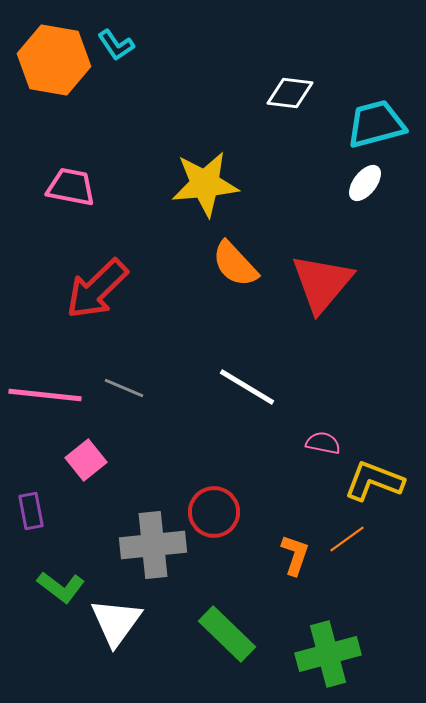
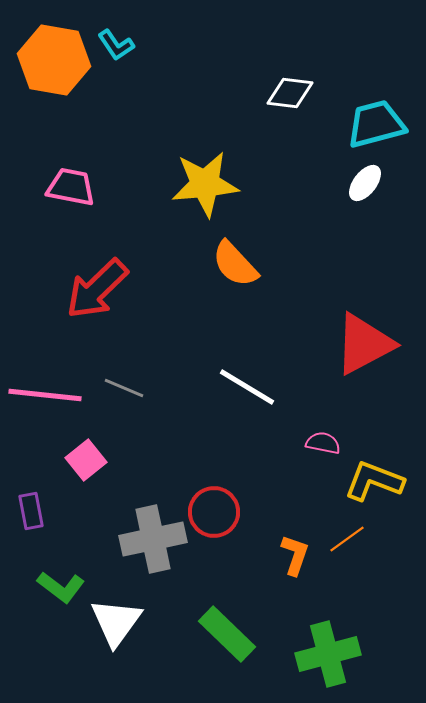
red triangle: moved 42 px right, 61 px down; rotated 22 degrees clockwise
gray cross: moved 6 px up; rotated 6 degrees counterclockwise
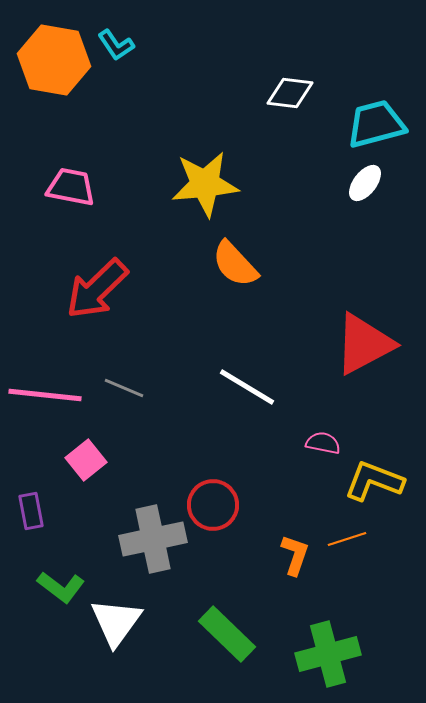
red circle: moved 1 px left, 7 px up
orange line: rotated 18 degrees clockwise
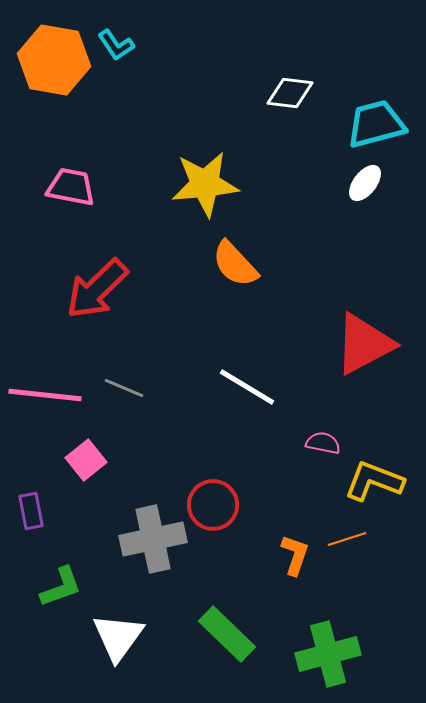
green L-shape: rotated 57 degrees counterclockwise
white triangle: moved 2 px right, 15 px down
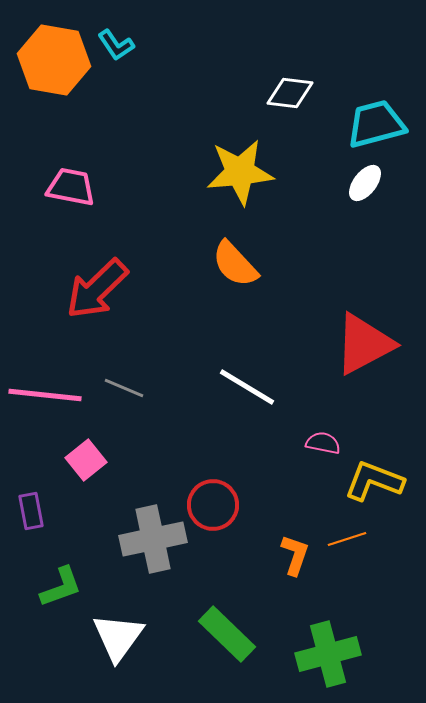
yellow star: moved 35 px right, 12 px up
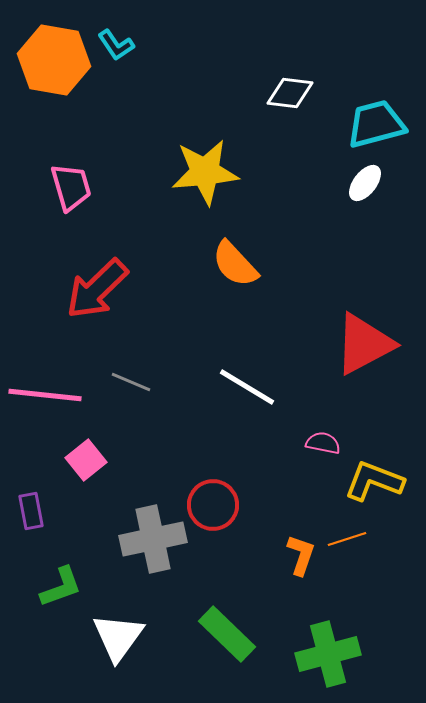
yellow star: moved 35 px left
pink trapezoid: rotated 63 degrees clockwise
gray line: moved 7 px right, 6 px up
orange L-shape: moved 6 px right
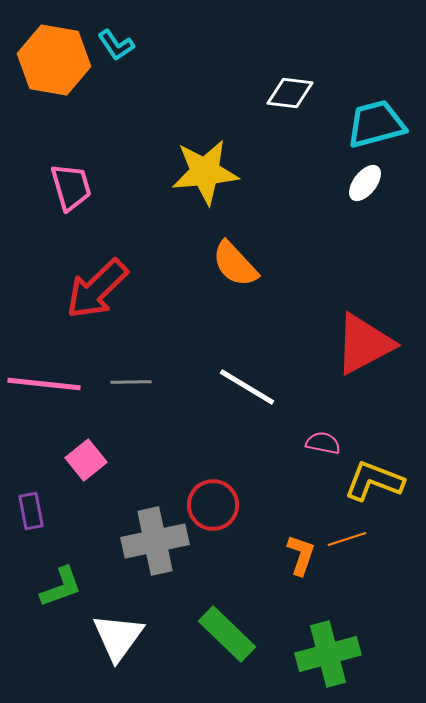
gray line: rotated 24 degrees counterclockwise
pink line: moved 1 px left, 11 px up
gray cross: moved 2 px right, 2 px down
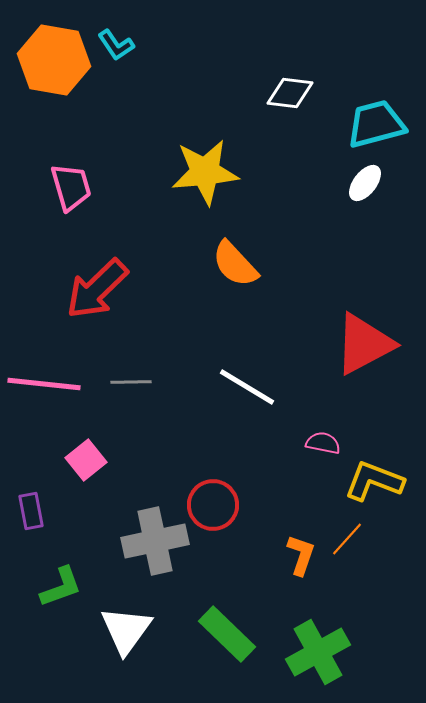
orange line: rotated 30 degrees counterclockwise
white triangle: moved 8 px right, 7 px up
green cross: moved 10 px left, 2 px up; rotated 14 degrees counterclockwise
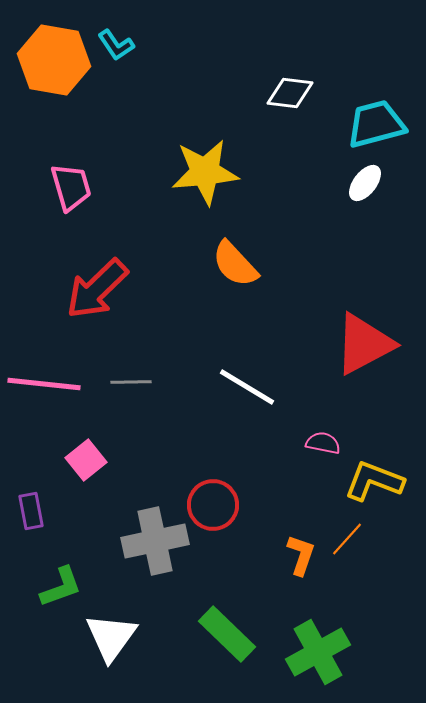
white triangle: moved 15 px left, 7 px down
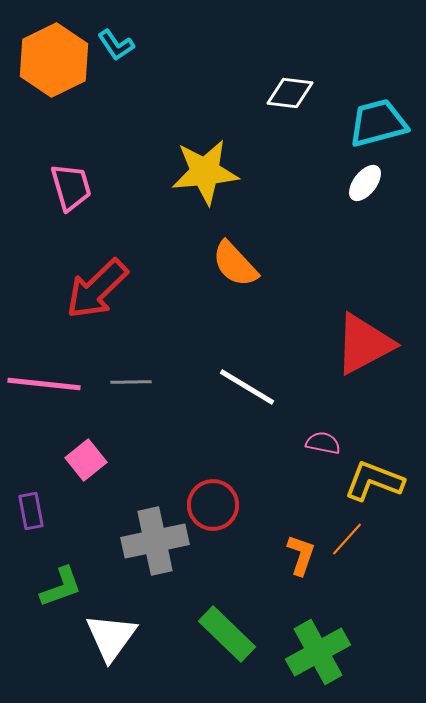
orange hexagon: rotated 24 degrees clockwise
cyan trapezoid: moved 2 px right, 1 px up
